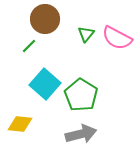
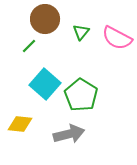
green triangle: moved 5 px left, 2 px up
gray arrow: moved 12 px left
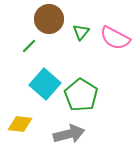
brown circle: moved 4 px right
pink semicircle: moved 2 px left
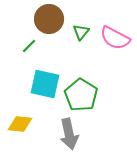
cyan square: rotated 28 degrees counterclockwise
gray arrow: rotated 92 degrees clockwise
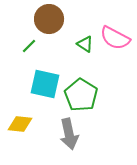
green triangle: moved 4 px right, 12 px down; rotated 36 degrees counterclockwise
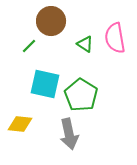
brown circle: moved 2 px right, 2 px down
pink semicircle: rotated 52 degrees clockwise
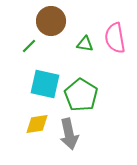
green triangle: rotated 24 degrees counterclockwise
yellow diamond: moved 17 px right; rotated 15 degrees counterclockwise
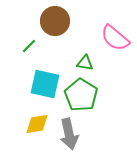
brown circle: moved 4 px right
pink semicircle: rotated 40 degrees counterclockwise
green triangle: moved 19 px down
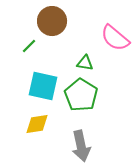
brown circle: moved 3 px left
cyan square: moved 2 px left, 2 px down
gray arrow: moved 12 px right, 12 px down
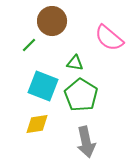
pink semicircle: moved 6 px left
green line: moved 1 px up
green triangle: moved 10 px left
cyan square: rotated 8 degrees clockwise
gray arrow: moved 5 px right, 4 px up
